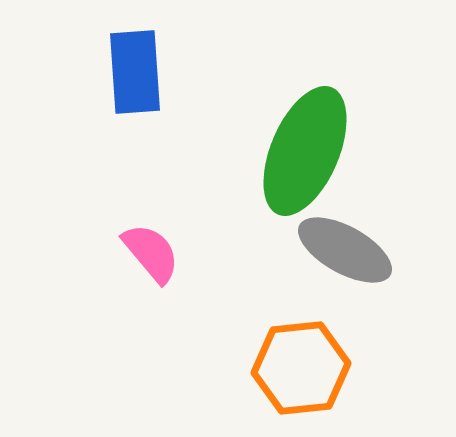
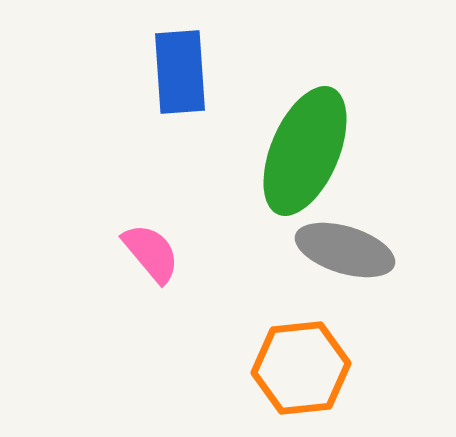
blue rectangle: moved 45 px right
gray ellipse: rotated 12 degrees counterclockwise
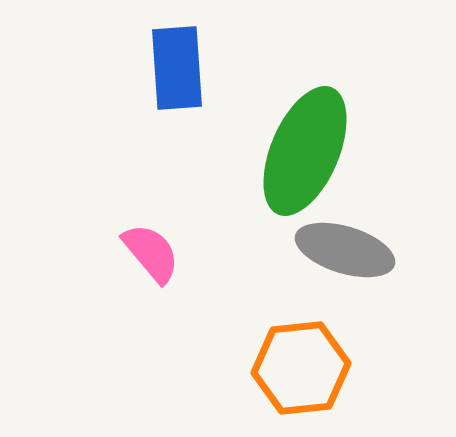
blue rectangle: moved 3 px left, 4 px up
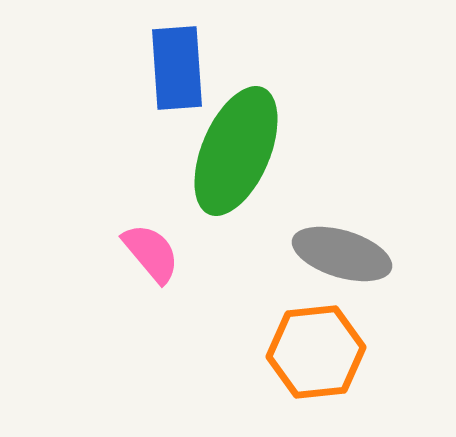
green ellipse: moved 69 px left
gray ellipse: moved 3 px left, 4 px down
orange hexagon: moved 15 px right, 16 px up
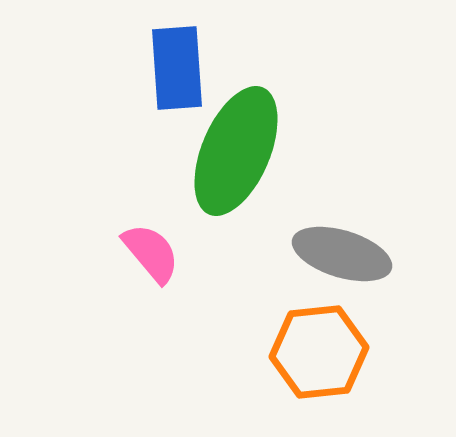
orange hexagon: moved 3 px right
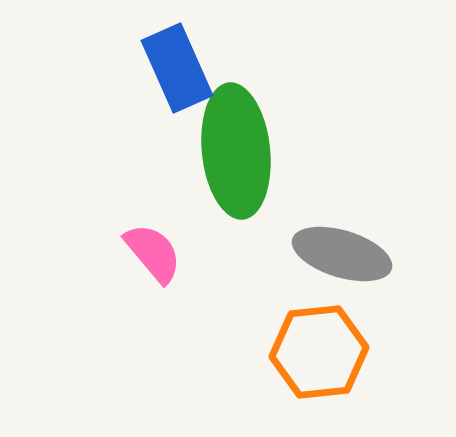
blue rectangle: rotated 20 degrees counterclockwise
green ellipse: rotated 29 degrees counterclockwise
pink semicircle: moved 2 px right
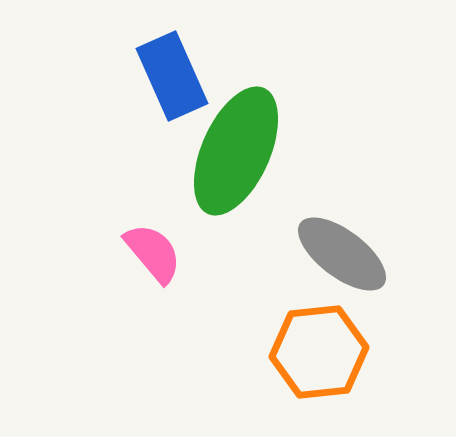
blue rectangle: moved 5 px left, 8 px down
green ellipse: rotated 30 degrees clockwise
gray ellipse: rotated 20 degrees clockwise
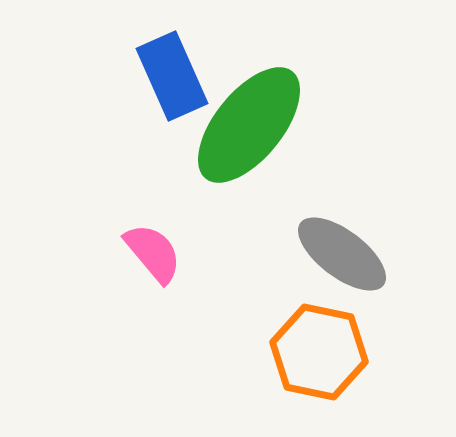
green ellipse: moved 13 px right, 26 px up; rotated 15 degrees clockwise
orange hexagon: rotated 18 degrees clockwise
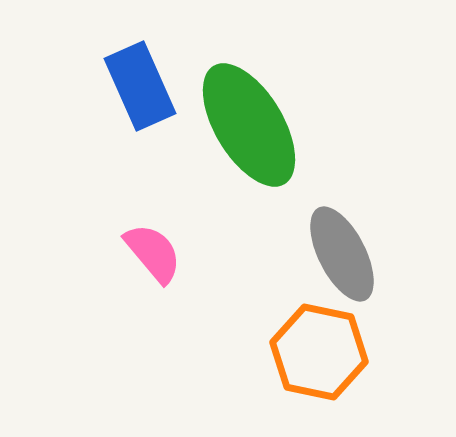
blue rectangle: moved 32 px left, 10 px down
green ellipse: rotated 70 degrees counterclockwise
gray ellipse: rotated 26 degrees clockwise
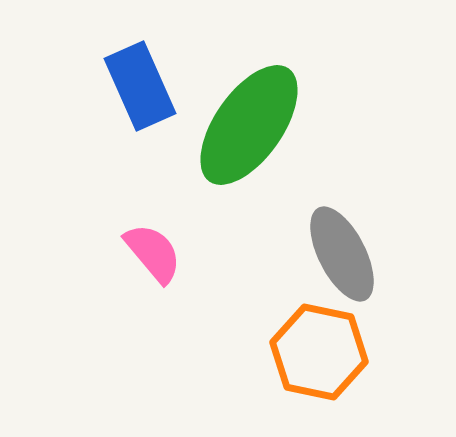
green ellipse: rotated 66 degrees clockwise
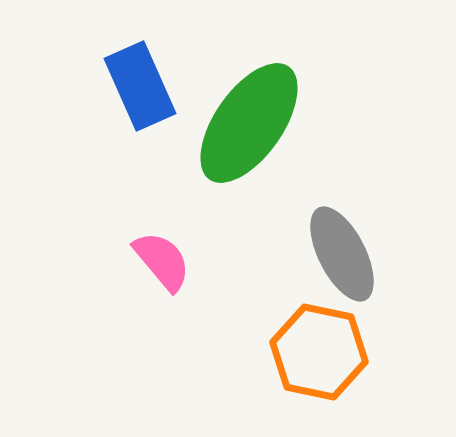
green ellipse: moved 2 px up
pink semicircle: moved 9 px right, 8 px down
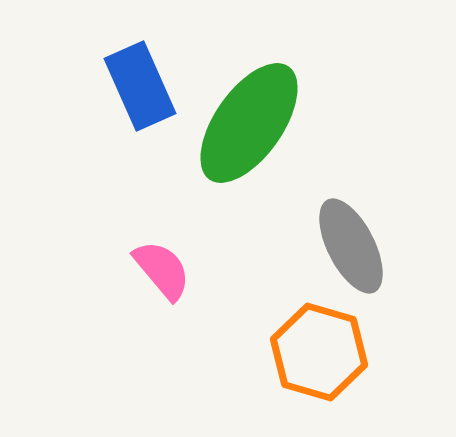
gray ellipse: moved 9 px right, 8 px up
pink semicircle: moved 9 px down
orange hexagon: rotated 4 degrees clockwise
